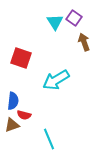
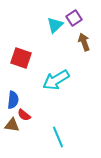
purple square: rotated 21 degrees clockwise
cyan triangle: moved 3 px down; rotated 18 degrees clockwise
blue semicircle: moved 1 px up
red semicircle: rotated 24 degrees clockwise
brown triangle: rotated 28 degrees clockwise
cyan line: moved 9 px right, 2 px up
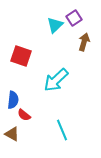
brown arrow: rotated 36 degrees clockwise
red square: moved 2 px up
cyan arrow: rotated 12 degrees counterclockwise
brown triangle: moved 9 px down; rotated 21 degrees clockwise
cyan line: moved 4 px right, 7 px up
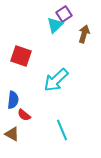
purple square: moved 10 px left, 4 px up
brown arrow: moved 8 px up
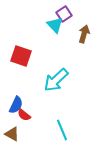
cyan triangle: rotated 30 degrees counterclockwise
blue semicircle: moved 3 px right, 5 px down; rotated 18 degrees clockwise
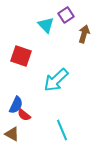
purple square: moved 2 px right, 1 px down
cyan triangle: moved 9 px left
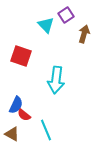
cyan arrow: rotated 40 degrees counterclockwise
cyan line: moved 16 px left
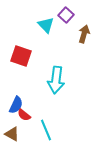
purple square: rotated 14 degrees counterclockwise
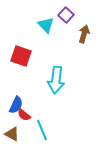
cyan line: moved 4 px left
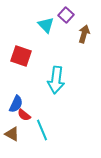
blue semicircle: moved 1 px up
